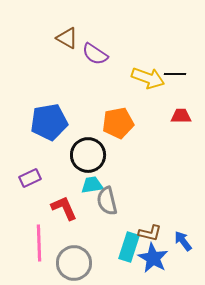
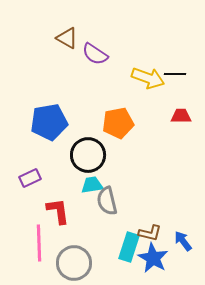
red L-shape: moved 6 px left, 3 px down; rotated 16 degrees clockwise
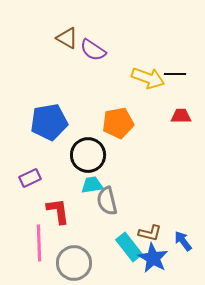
purple semicircle: moved 2 px left, 4 px up
cyan rectangle: rotated 56 degrees counterclockwise
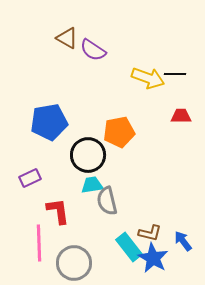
orange pentagon: moved 1 px right, 9 px down
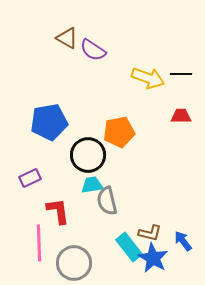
black line: moved 6 px right
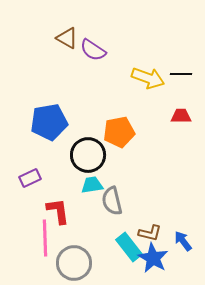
gray semicircle: moved 5 px right
pink line: moved 6 px right, 5 px up
